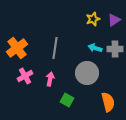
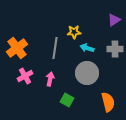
yellow star: moved 19 px left, 13 px down; rotated 16 degrees clockwise
cyan arrow: moved 8 px left
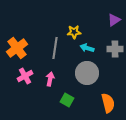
orange semicircle: moved 1 px down
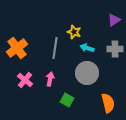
yellow star: rotated 24 degrees clockwise
pink cross: moved 4 px down; rotated 21 degrees counterclockwise
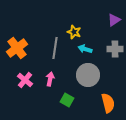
cyan arrow: moved 2 px left, 1 px down
gray circle: moved 1 px right, 2 px down
